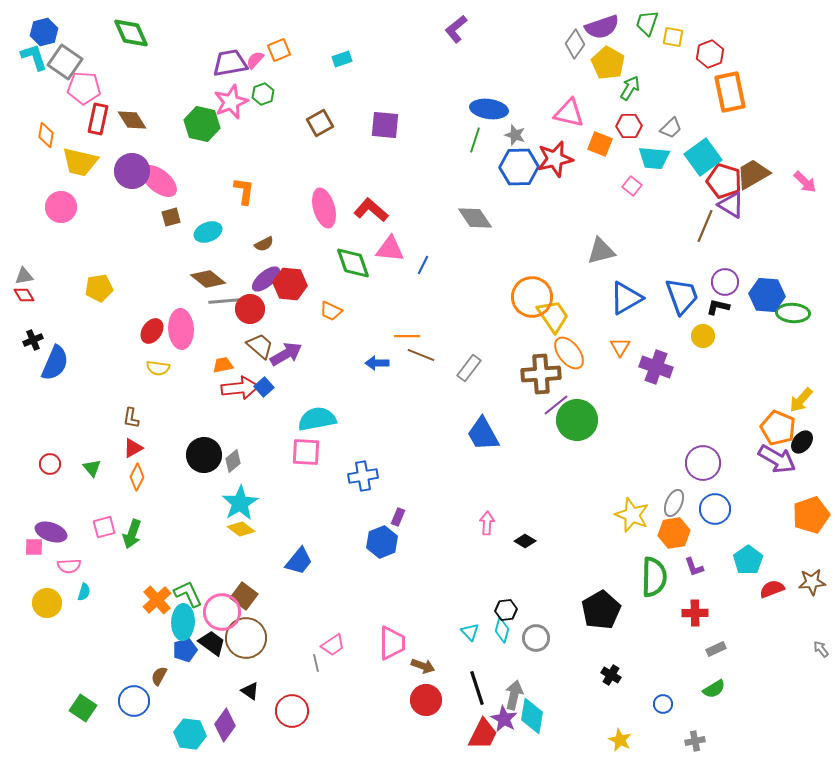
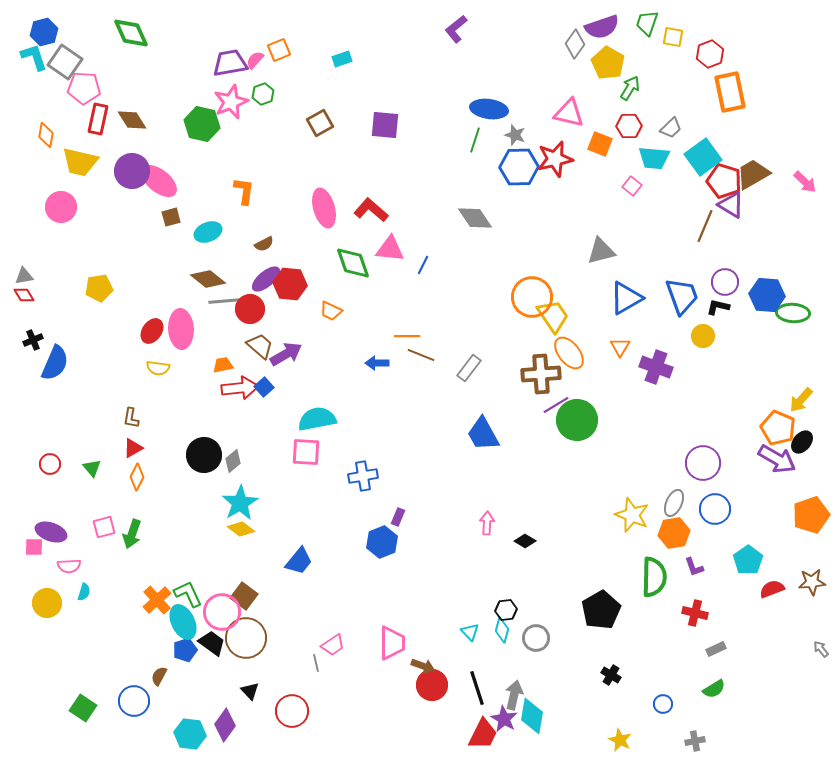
purple line at (556, 405): rotated 8 degrees clockwise
red cross at (695, 613): rotated 15 degrees clockwise
cyan ellipse at (183, 622): rotated 28 degrees counterclockwise
black triangle at (250, 691): rotated 12 degrees clockwise
red circle at (426, 700): moved 6 px right, 15 px up
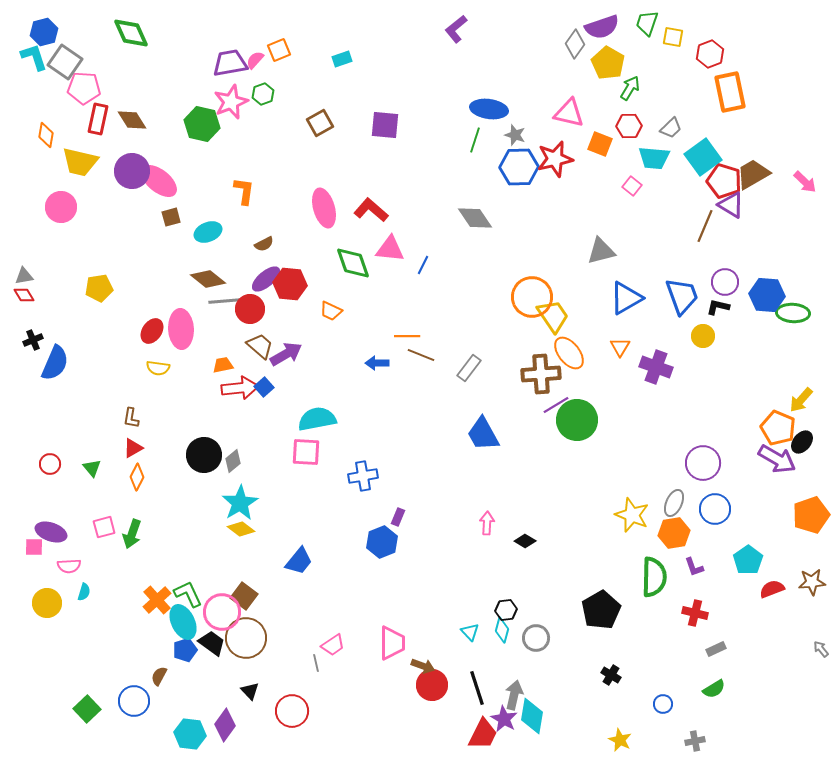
green square at (83, 708): moved 4 px right, 1 px down; rotated 12 degrees clockwise
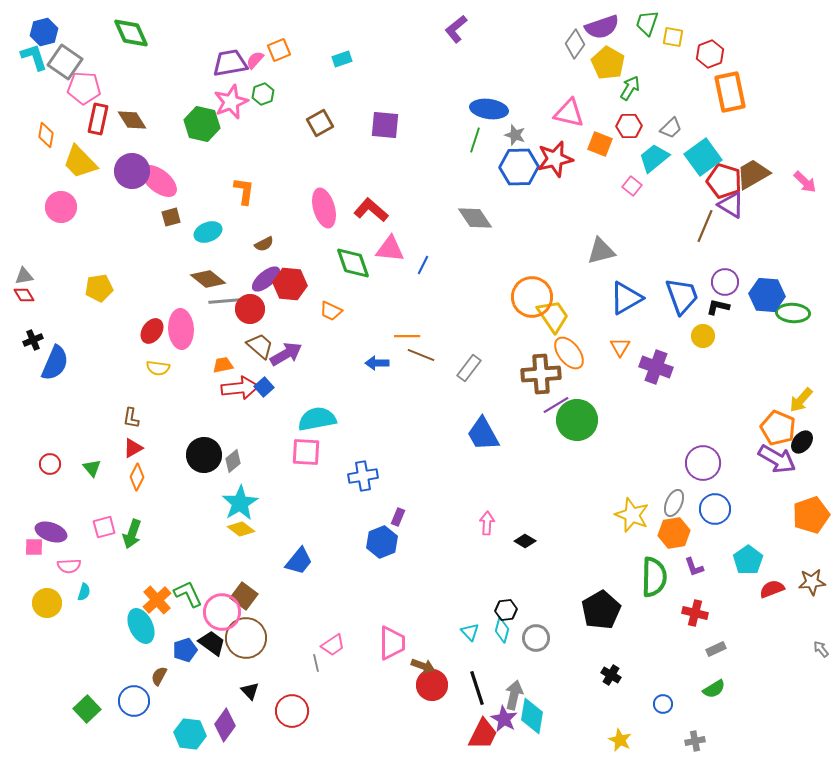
cyan trapezoid at (654, 158): rotated 136 degrees clockwise
yellow trapezoid at (80, 162): rotated 33 degrees clockwise
cyan ellipse at (183, 622): moved 42 px left, 4 px down
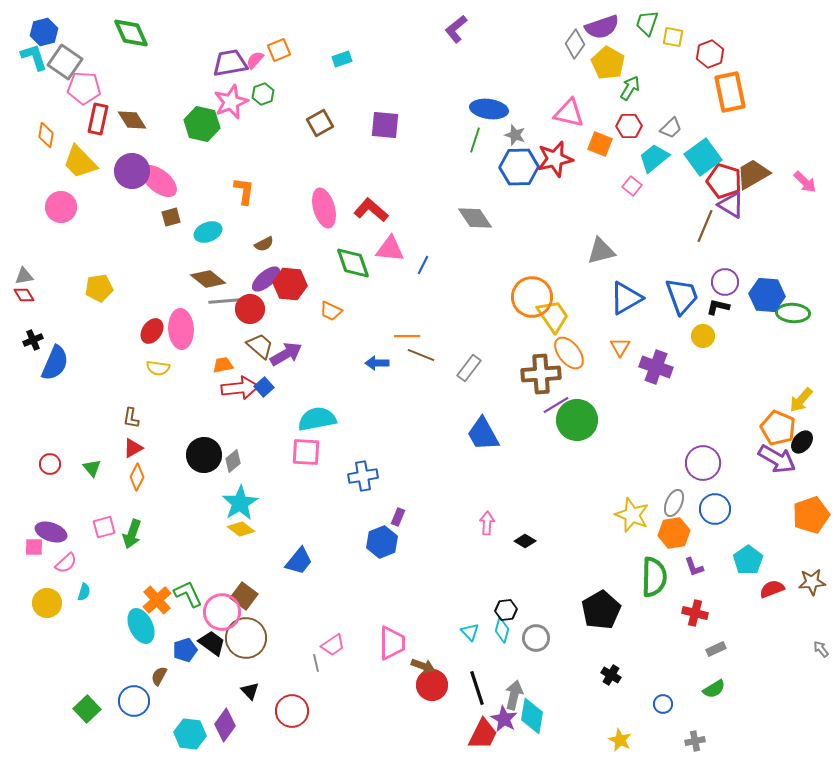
pink semicircle at (69, 566): moved 3 px left, 3 px up; rotated 40 degrees counterclockwise
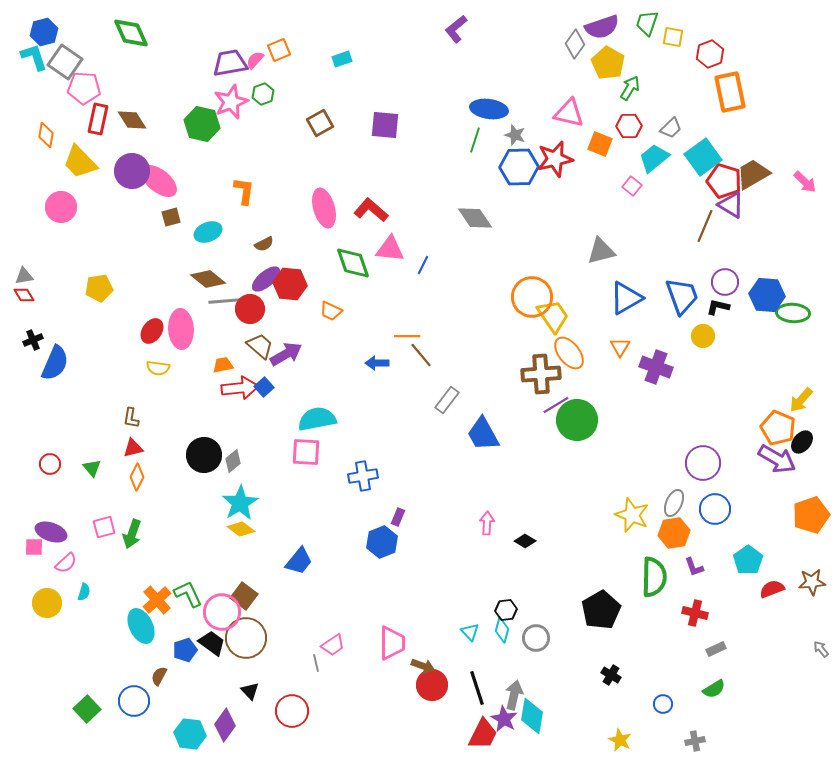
brown line at (421, 355): rotated 28 degrees clockwise
gray rectangle at (469, 368): moved 22 px left, 32 px down
red triangle at (133, 448): rotated 15 degrees clockwise
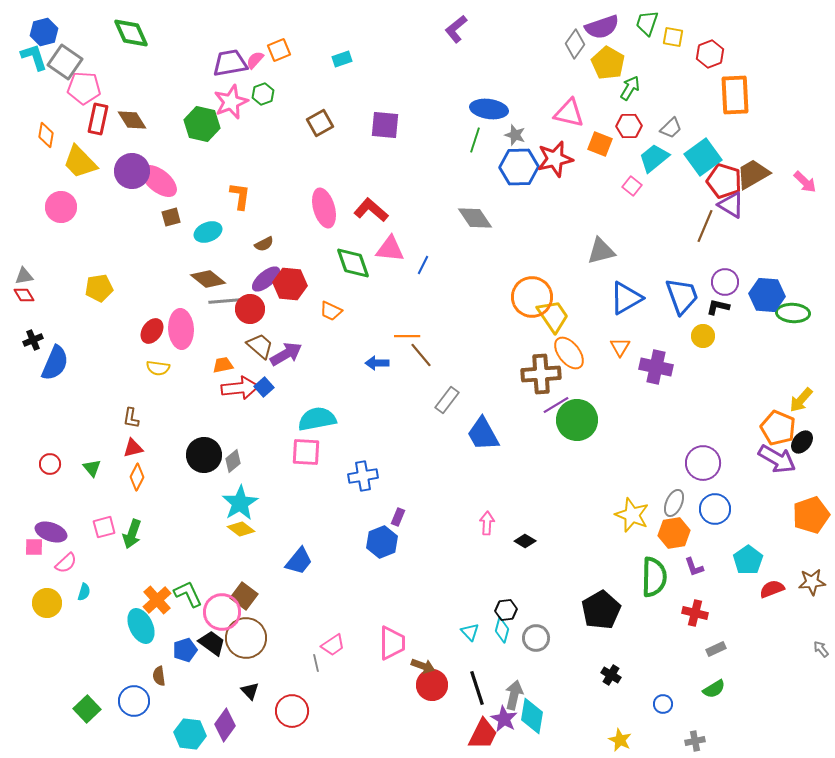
orange rectangle at (730, 92): moved 5 px right, 3 px down; rotated 9 degrees clockwise
orange L-shape at (244, 191): moved 4 px left, 5 px down
purple cross at (656, 367): rotated 8 degrees counterclockwise
brown semicircle at (159, 676): rotated 36 degrees counterclockwise
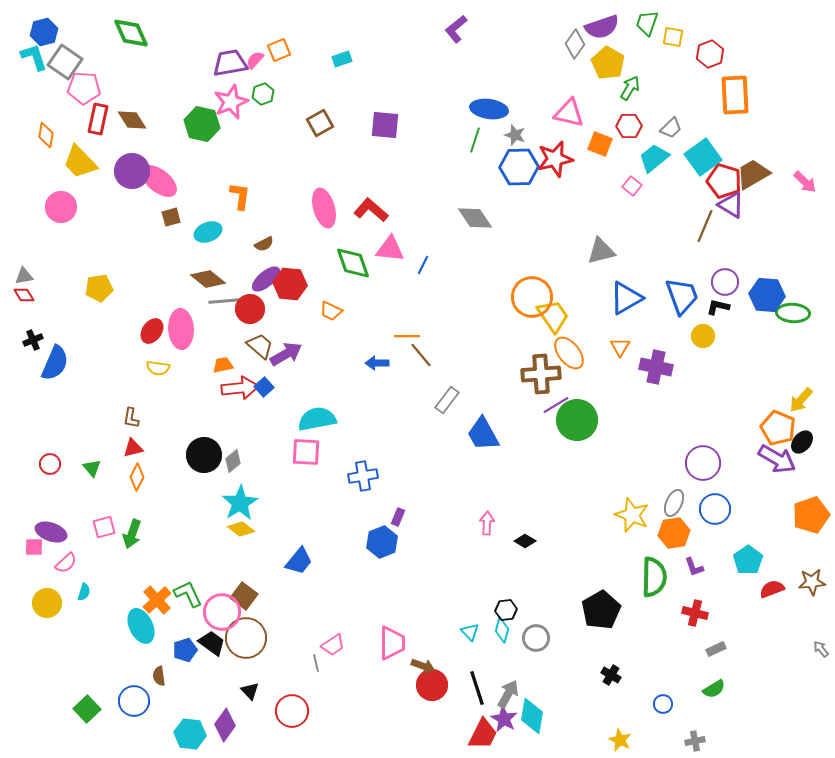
gray arrow at (514, 695): moved 6 px left, 1 px up; rotated 16 degrees clockwise
